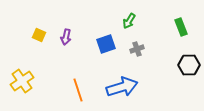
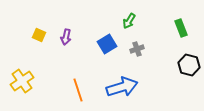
green rectangle: moved 1 px down
blue square: moved 1 px right; rotated 12 degrees counterclockwise
black hexagon: rotated 15 degrees clockwise
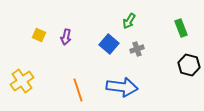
blue square: moved 2 px right; rotated 18 degrees counterclockwise
blue arrow: rotated 24 degrees clockwise
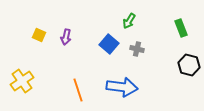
gray cross: rotated 32 degrees clockwise
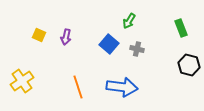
orange line: moved 3 px up
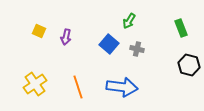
yellow square: moved 4 px up
yellow cross: moved 13 px right, 3 px down
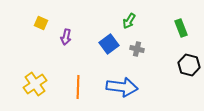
yellow square: moved 2 px right, 8 px up
blue square: rotated 12 degrees clockwise
orange line: rotated 20 degrees clockwise
